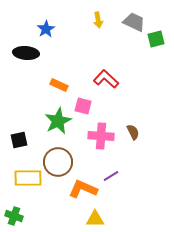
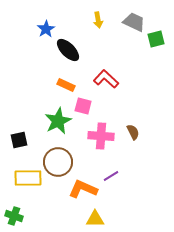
black ellipse: moved 42 px right, 3 px up; rotated 40 degrees clockwise
orange rectangle: moved 7 px right
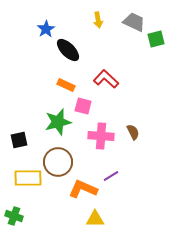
green star: moved 1 px down; rotated 12 degrees clockwise
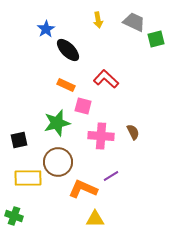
green star: moved 1 px left, 1 px down
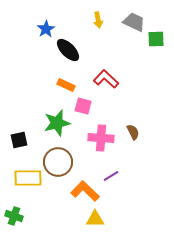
green square: rotated 12 degrees clockwise
pink cross: moved 2 px down
orange L-shape: moved 2 px right, 2 px down; rotated 20 degrees clockwise
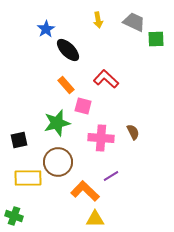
orange rectangle: rotated 24 degrees clockwise
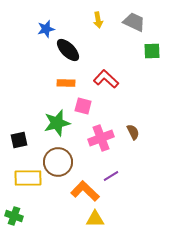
blue star: rotated 18 degrees clockwise
green square: moved 4 px left, 12 px down
orange rectangle: moved 2 px up; rotated 48 degrees counterclockwise
pink cross: rotated 25 degrees counterclockwise
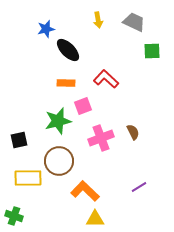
pink square: rotated 36 degrees counterclockwise
green star: moved 1 px right, 2 px up
brown circle: moved 1 px right, 1 px up
purple line: moved 28 px right, 11 px down
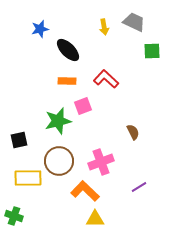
yellow arrow: moved 6 px right, 7 px down
blue star: moved 6 px left
orange rectangle: moved 1 px right, 2 px up
pink cross: moved 24 px down
